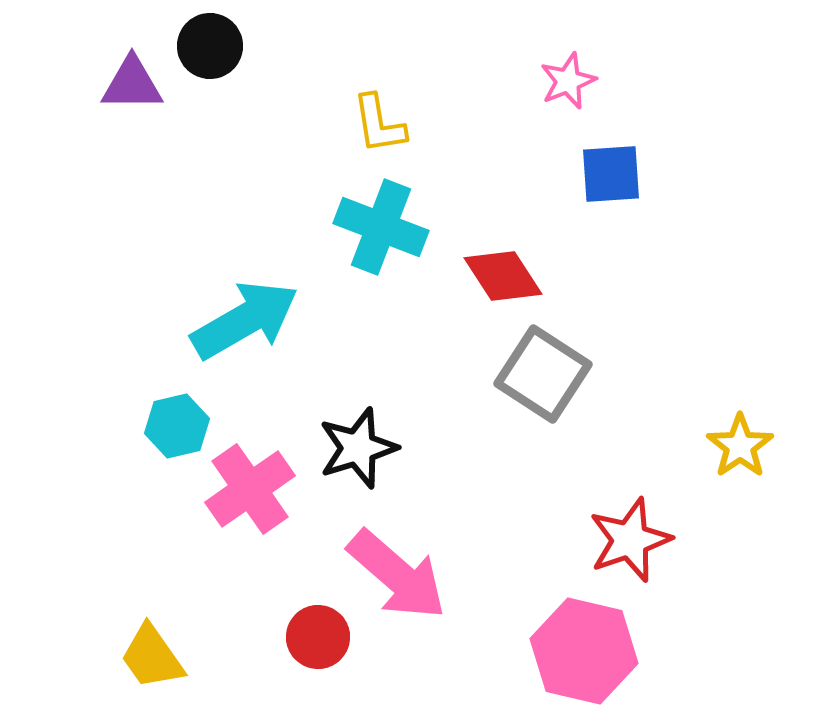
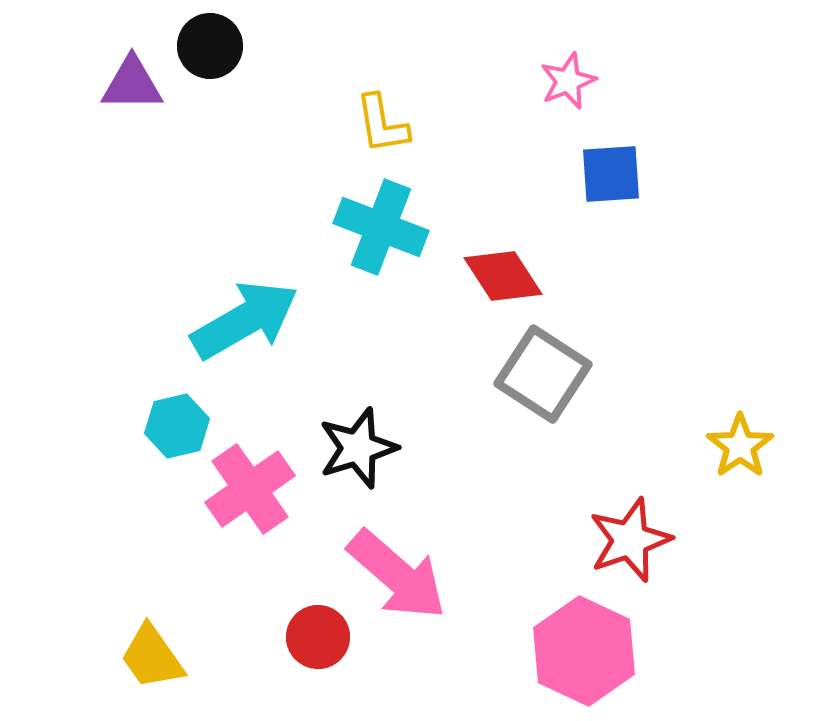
yellow L-shape: moved 3 px right
pink hexagon: rotated 12 degrees clockwise
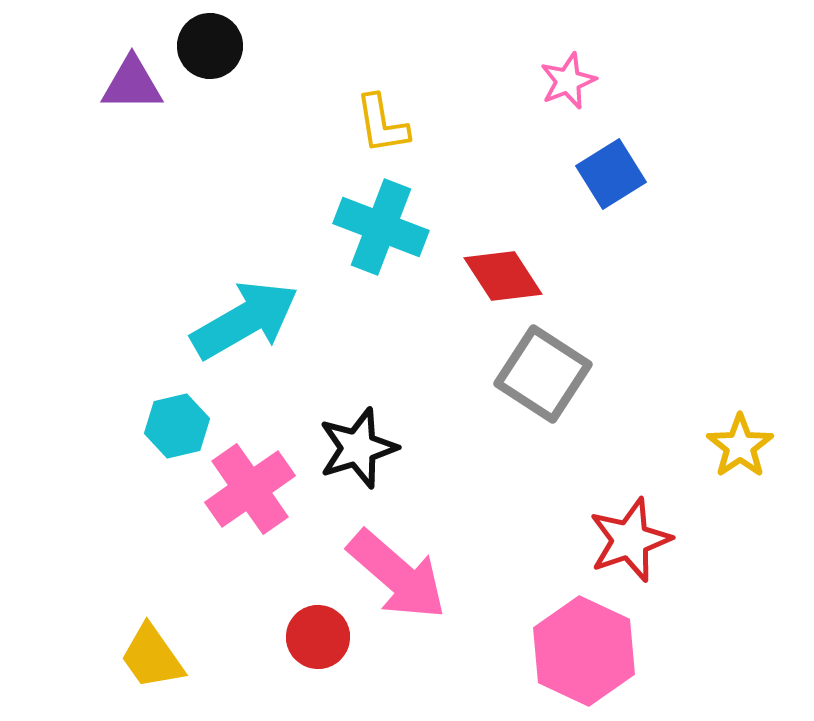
blue square: rotated 28 degrees counterclockwise
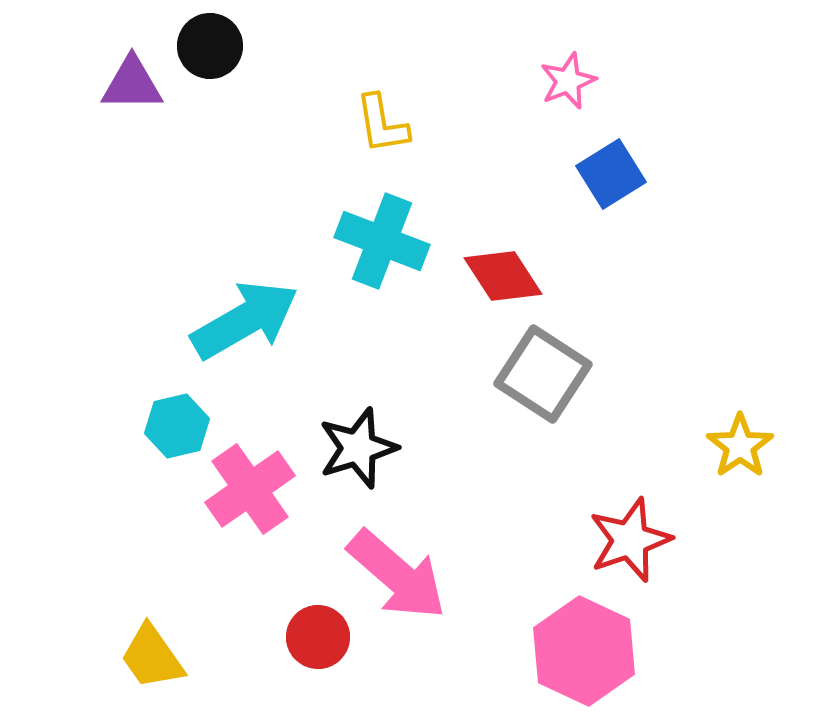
cyan cross: moved 1 px right, 14 px down
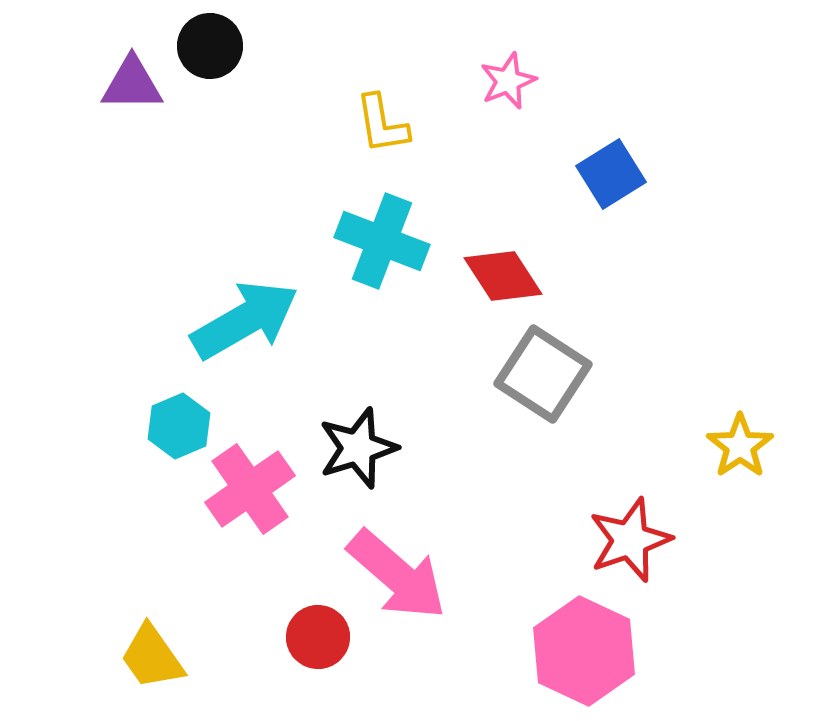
pink star: moved 60 px left
cyan hexagon: moved 2 px right; rotated 10 degrees counterclockwise
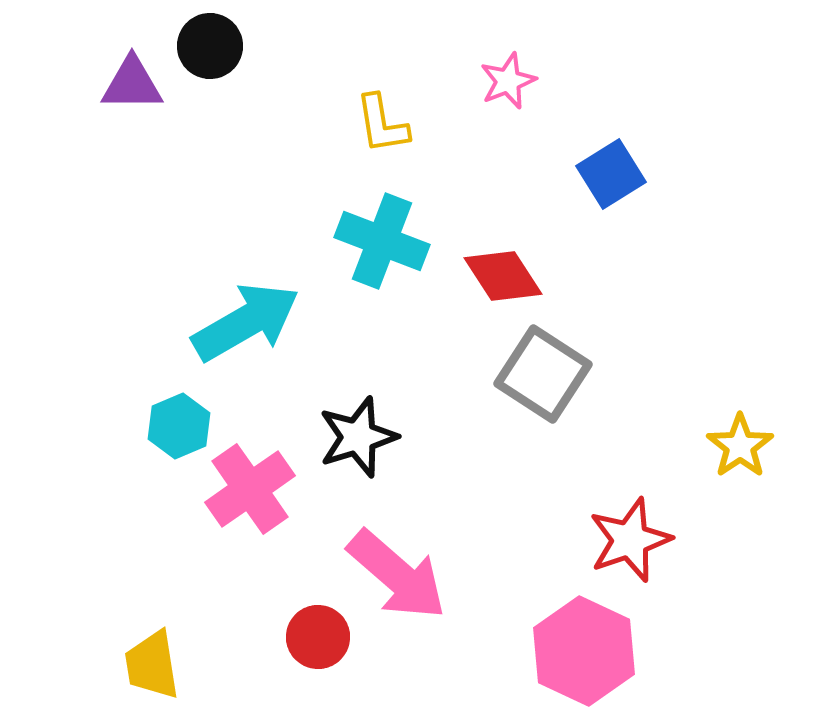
cyan arrow: moved 1 px right, 2 px down
black star: moved 11 px up
yellow trapezoid: moved 8 px down; rotated 26 degrees clockwise
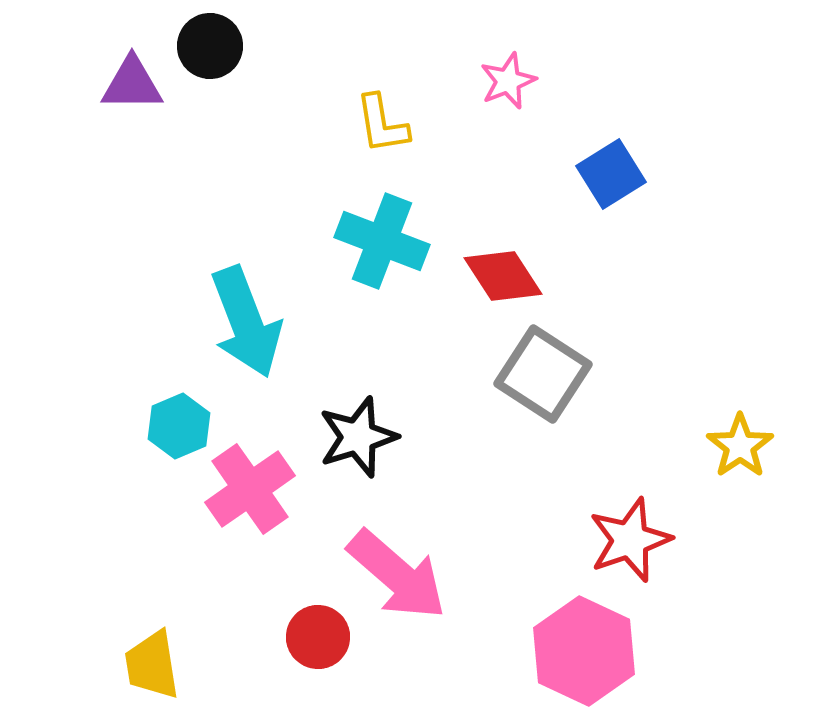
cyan arrow: rotated 99 degrees clockwise
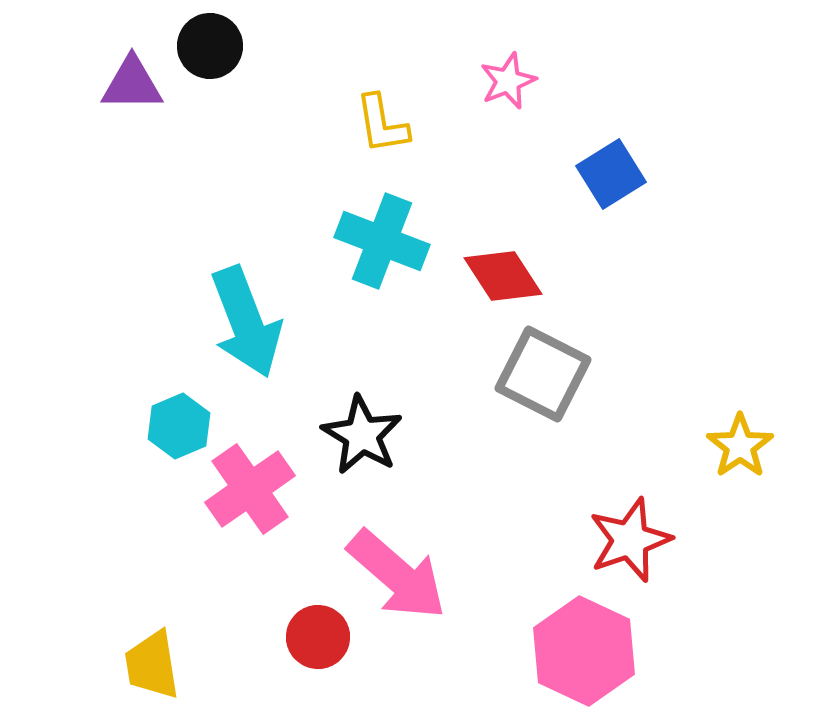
gray square: rotated 6 degrees counterclockwise
black star: moved 4 px right, 2 px up; rotated 24 degrees counterclockwise
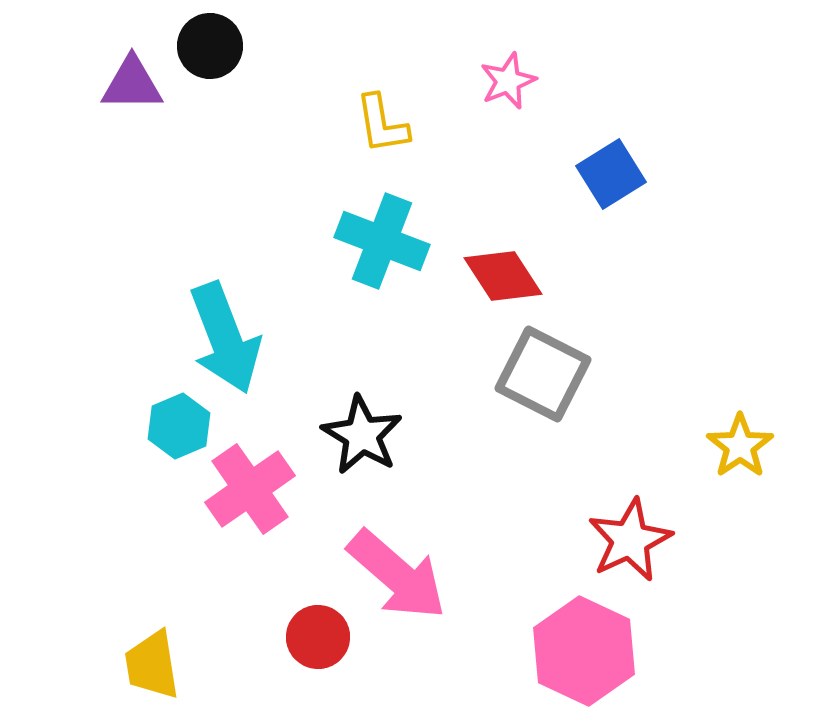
cyan arrow: moved 21 px left, 16 px down
red star: rotated 6 degrees counterclockwise
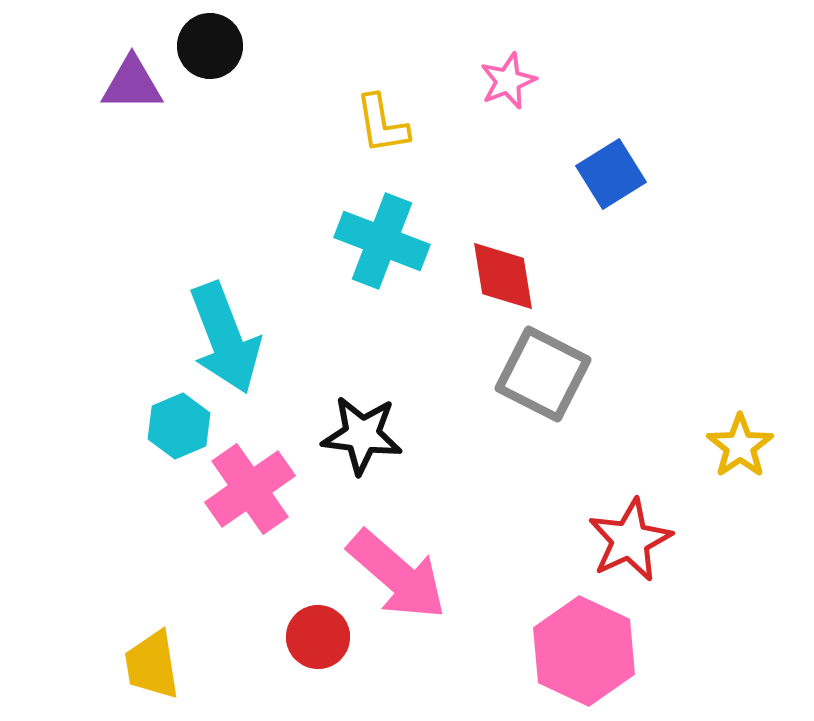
red diamond: rotated 24 degrees clockwise
black star: rotated 24 degrees counterclockwise
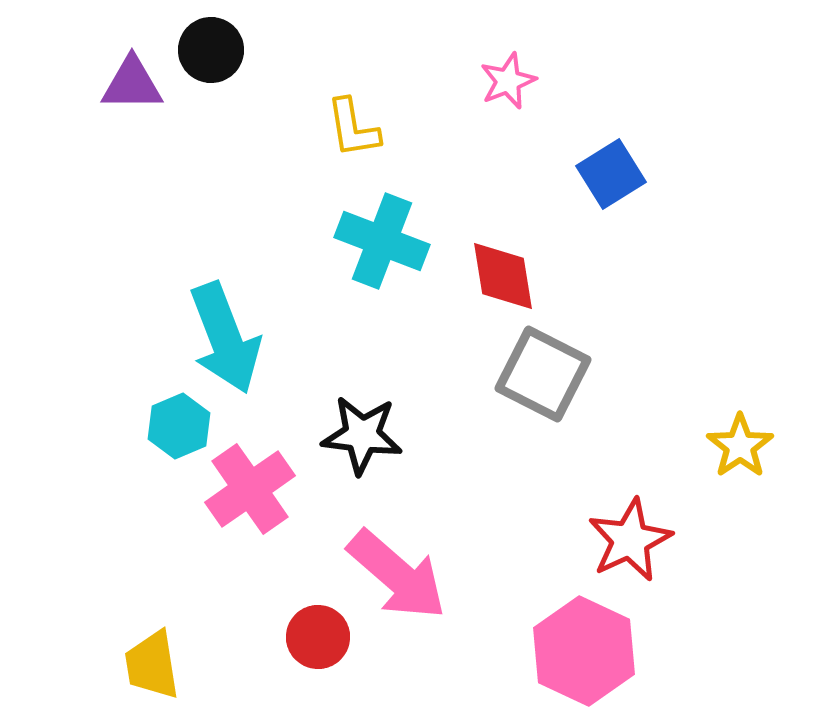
black circle: moved 1 px right, 4 px down
yellow L-shape: moved 29 px left, 4 px down
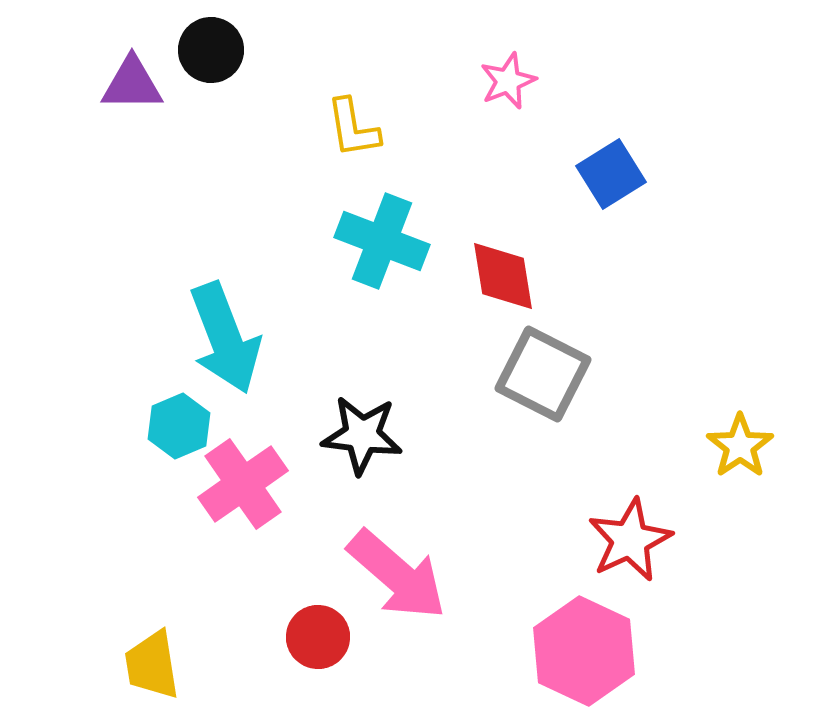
pink cross: moved 7 px left, 5 px up
